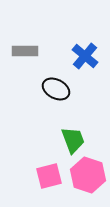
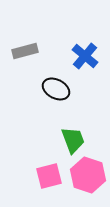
gray rectangle: rotated 15 degrees counterclockwise
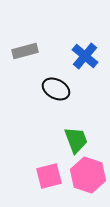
green trapezoid: moved 3 px right
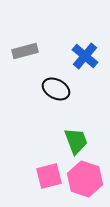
green trapezoid: moved 1 px down
pink hexagon: moved 3 px left, 4 px down
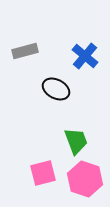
pink square: moved 6 px left, 3 px up
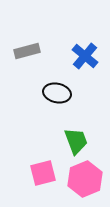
gray rectangle: moved 2 px right
black ellipse: moved 1 px right, 4 px down; rotated 16 degrees counterclockwise
pink hexagon: rotated 20 degrees clockwise
